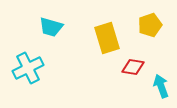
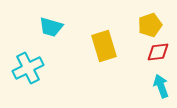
yellow rectangle: moved 3 px left, 8 px down
red diamond: moved 25 px right, 15 px up; rotated 15 degrees counterclockwise
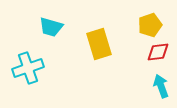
yellow rectangle: moved 5 px left, 2 px up
cyan cross: rotated 8 degrees clockwise
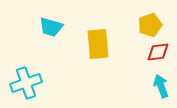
yellow rectangle: moved 1 px left; rotated 12 degrees clockwise
cyan cross: moved 2 px left, 15 px down
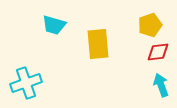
cyan trapezoid: moved 3 px right, 2 px up
cyan arrow: moved 1 px up
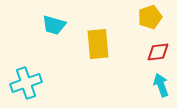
yellow pentagon: moved 8 px up
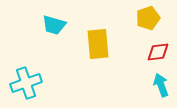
yellow pentagon: moved 2 px left, 1 px down
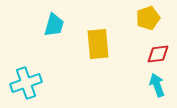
cyan trapezoid: rotated 90 degrees counterclockwise
red diamond: moved 2 px down
cyan arrow: moved 4 px left
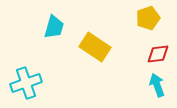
cyan trapezoid: moved 2 px down
yellow rectangle: moved 3 px left, 3 px down; rotated 52 degrees counterclockwise
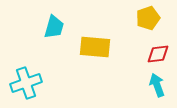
yellow rectangle: rotated 28 degrees counterclockwise
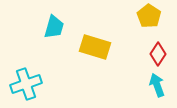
yellow pentagon: moved 1 px right, 2 px up; rotated 20 degrees counterclockwise
yellow rectangle: rotated 12 degrees clockwise
red diamond: rotated 50 degrees counterclockwise
cyan cross: moved 1 px down
